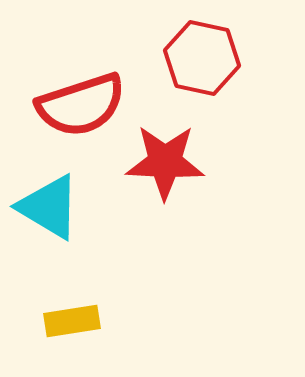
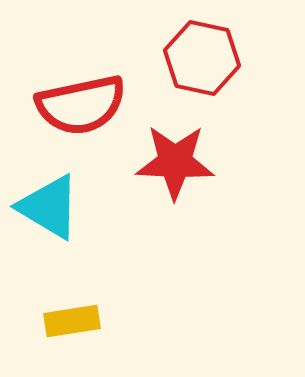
red semicircle: rotated 6 degrees clockwise
red star: moved 10 px right
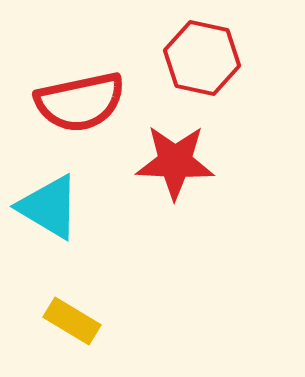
red semicircle: moved 1 px left, 3 px up
yellow rectangle: rotated 40 degrees clockwise
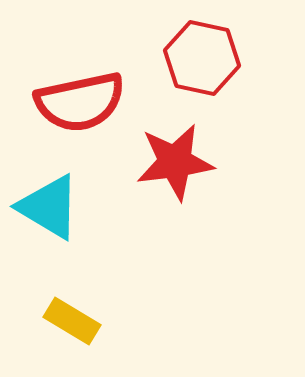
red star: rotated 10 degrees counterclockwise
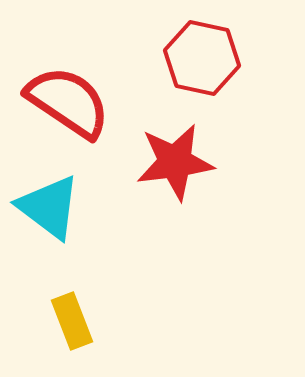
red semicircle: moved 12 px left; rotated 134 degrees counterclockwise
cyan triangle: rotated 6 degrees clockwise
yellow rectangle: rotated 38 degrees clockwise
